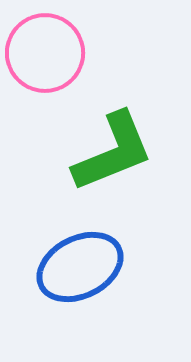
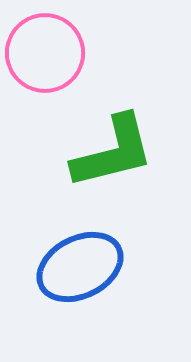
green L-shape: rotated 8 degrees clockwise
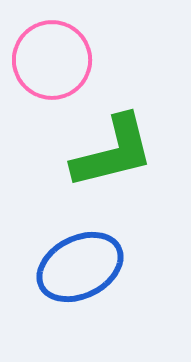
pink circle: moved 7 px right, 7 px down
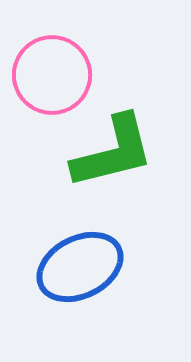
pink circle: moved 15 px down
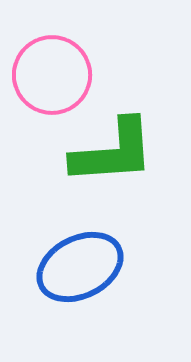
green L-shape: rotated 10 degrees clockwise
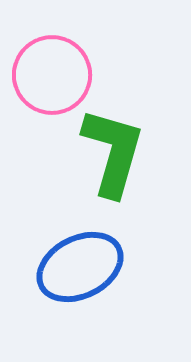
green L-shape: rotated 70 degrees counterclockwise
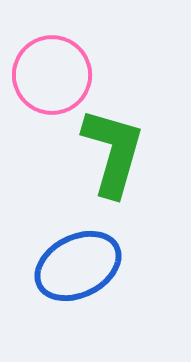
blue ellipse: moved 2 px left, 1 px up
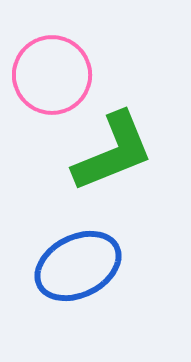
green L-shape: rotated 52 degrees clockwise
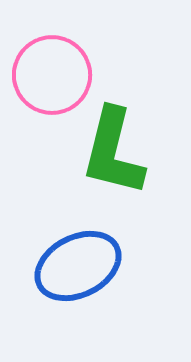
green L-shape: rotated 126 degrees clockwise
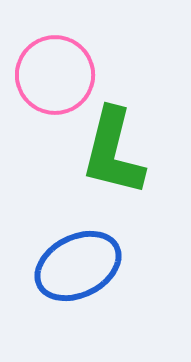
pink circle: moved 3 px right
